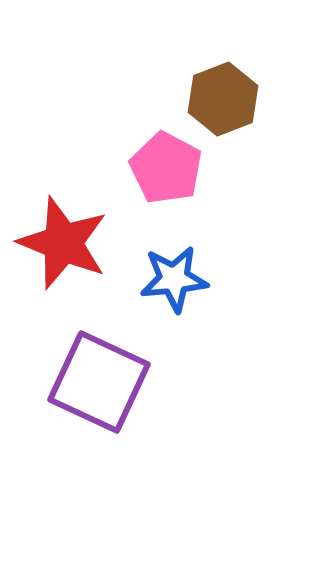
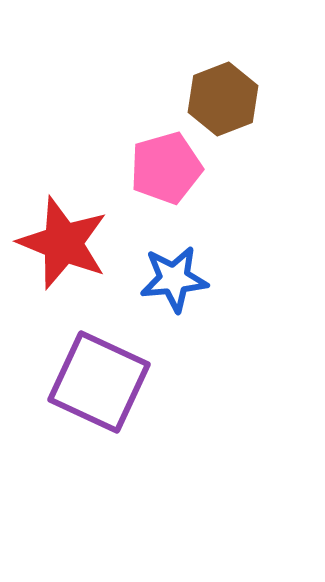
pink pentagon: rotated 28 degrees clockwise
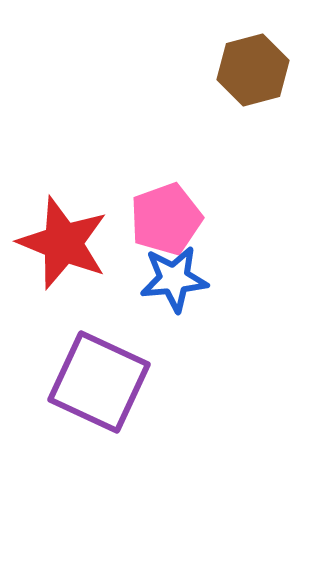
brown hexagon: moved 30 px right, 29 px up; rotated 6 degrees clockwise
pink pentagon: moved 51 px down; rotated 4 degrees counterclockwise
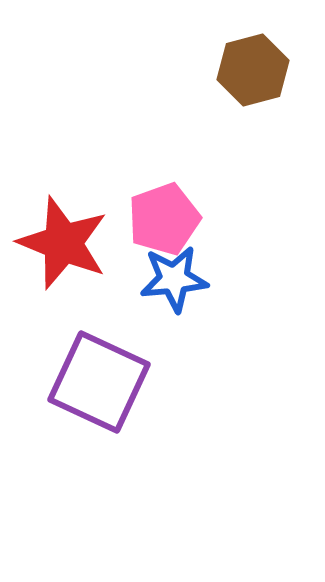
pink pentagon: moved 2 px left
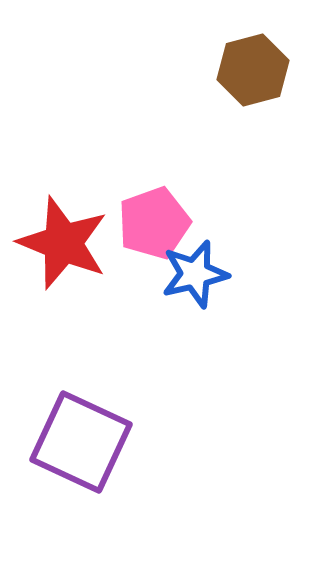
pink pentagon: moved 10 px left, 4 px down
blue star: moved 21 px right, 5 px up; rotated 8 degrees counterclockwise
purple square: moved 18 px left, 60 px down
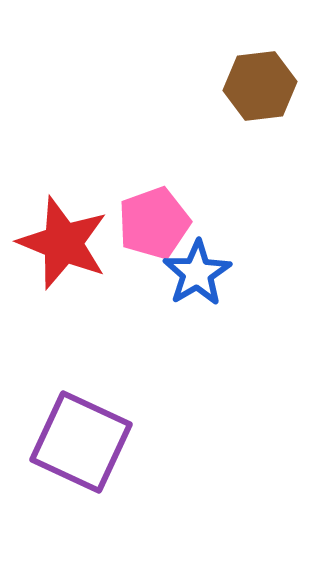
brown hexagon: moved 7 px right, 16 px down; rotated 8 degrees clockwise
blue star: moved 2 px right, 1 px up; rotated 18 degrees counterclockwise
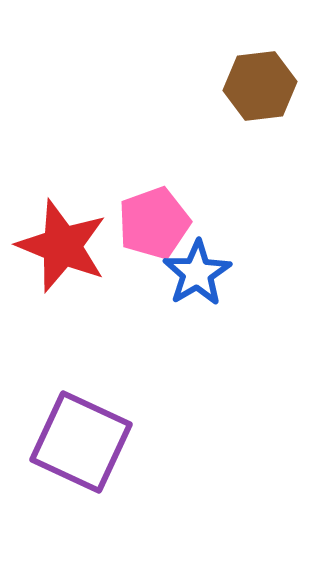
red star: moved 1 px left, 3 px down
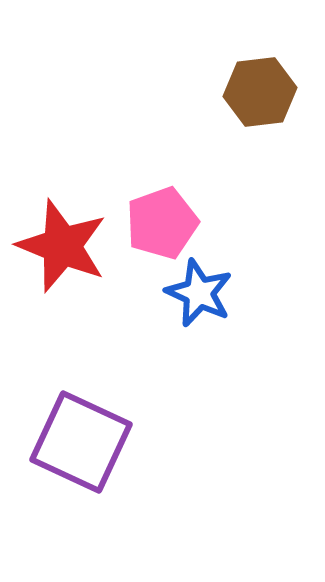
brown hexagon: moved 6 px down
pink pentagon: moved 8 px right
blue star: moved 2 px right, 20 px down; rotated 16 degrees counterclockwise
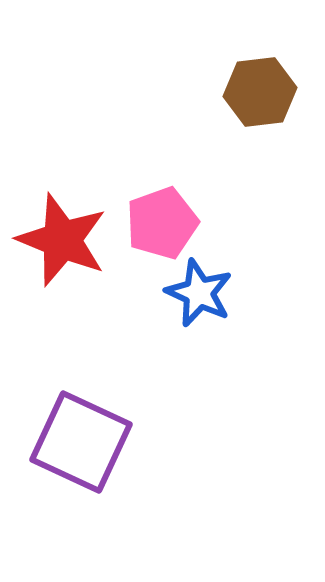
red star: moved 6 px up
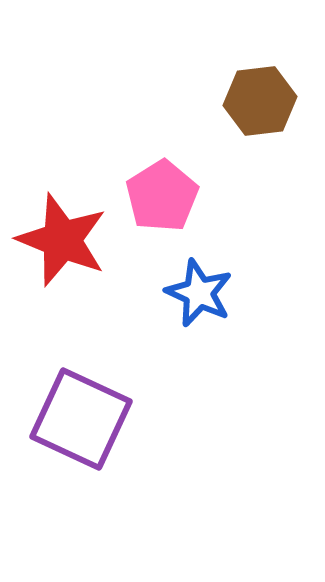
brown hexagon: moved 9 px down
pink pentagon: moved 27 px up; rotated 12 degrees counterclockwise
purple square: moved 23 px up
